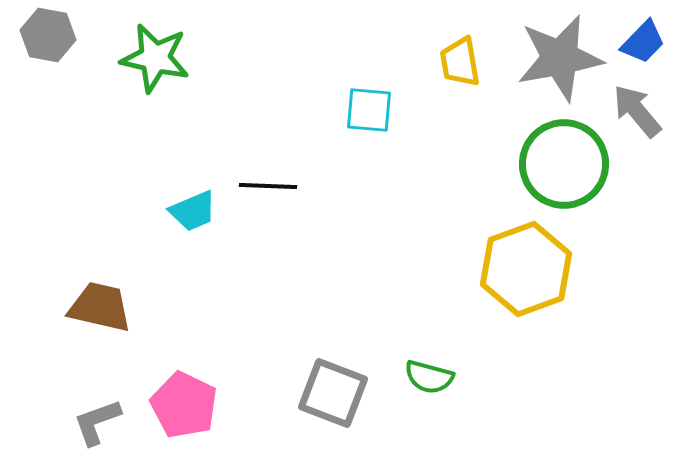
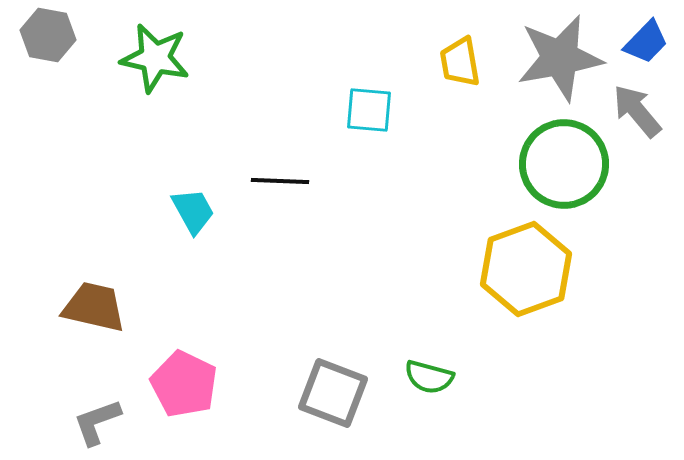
blue trapezoid: moved 3 px right
black line: moved 12 px right, 5 px up
cyan trapezoid: rotated 96 degrees counterclockwise
brown trapezoid: moved 6 px left
pink pentagon: moved 21 px up
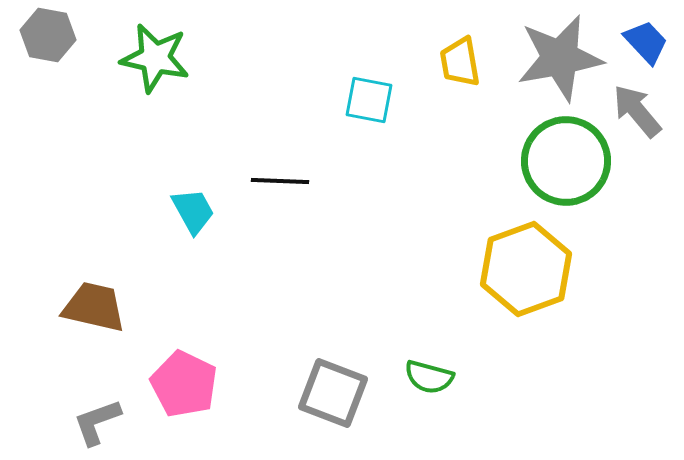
blue trapezoid: rotated 87 degrees counterclockwise
cyan square: moved 10 px up; rotated 6 degrees clockwise
green circle: moved 2 px right, 3 px up
